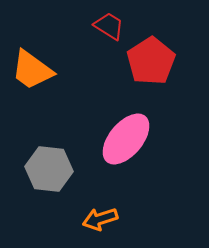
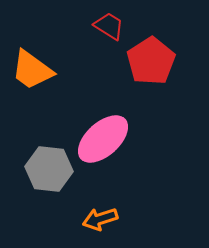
pink ellipse: moved 23 px left; rotated 8 degrees clockwise
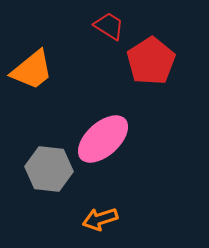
orange trapezoid: rotated 75 degrees counterclockwise
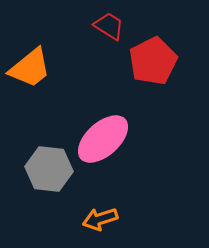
red pentagon: moved 2 px right; rotated 6 degrees clockwise
orange trapezoid: moved 2 px left, 2 px up
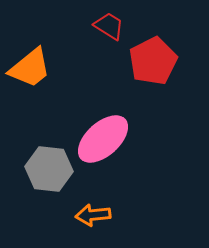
orange arrow: moved 7 px left, 4 px up; rotated 12 degrees clockwise
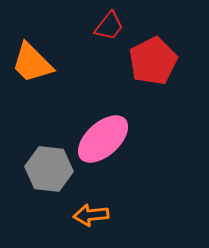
red trapezoid: rotated 96 degrees clockwise
orange trapezoid: moved 2 px right, 5 px up; rotated 84 degrees clockwise
orange arrow: moved 2 px left
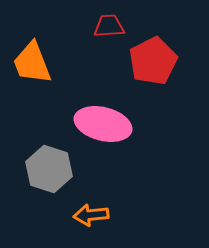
red trapezoid: rotated 132 degrees counterclockwise
orange trapezoid: rotated 24 degrees clockwise
pink ellipse: moved 15 px up; rotated 56 degrees clockwise
gray hexagon: rotated 12 degrees clockwise
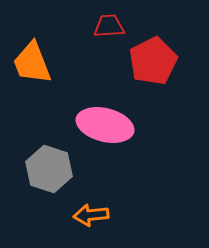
pink ellipse: moved 2 px right, 1 px down
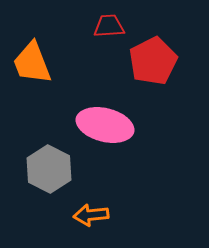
gray hexagon: rotated 9 degrees clockwise
